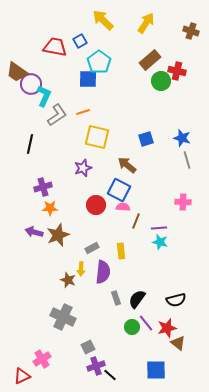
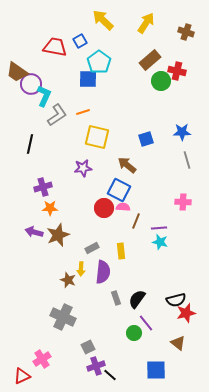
brown cross at (191, 31): moved 5 px left, 1 px down
blue star at (182, 138): moved 6 px up; rotated 18 degrees counterclockwise
purple star at (83, 168): rotated 12 degrees clockwise
red circle at (96, 205): moved 8 px right, 3 px down
green circle at (132, 327): moved 2 px right, 6 px down
red star at (167, 328): moved 19 px right, 15 px up
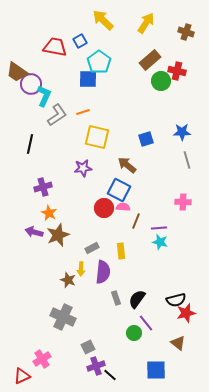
orange star at (50, 208): moved 1 px left, 5 px down; rotated 28 degrees clockwise
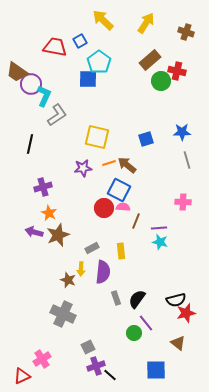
orange line at (83, 112): moved 26 px right, 51 px down
gray cross at (63, 317): moved 3 px up
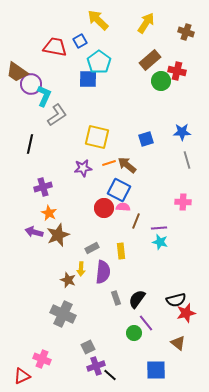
yellow arrow at (103, 20): moved 5 px left
pink cross at (42, 359): rotated 36 degrees counterclockwise
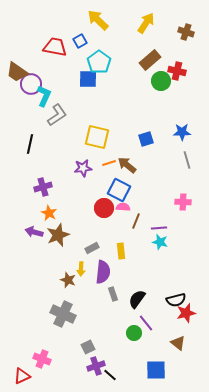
gray rectangle at (116, 298): moved 3 px left, 4 px up
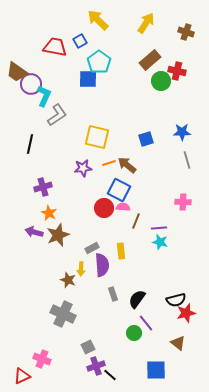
purple semicircle at (103, 272): moved 1 px left, 7 px up; rotated 10 degrees counterclockwise
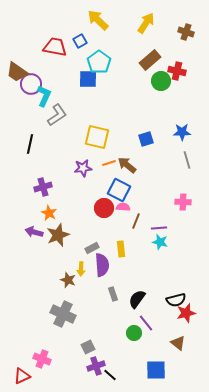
yellow rectangle at (121, 251): moved 2 px up
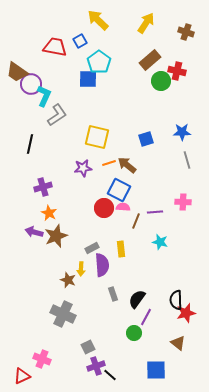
purple line at (159, 228): moved 4 px left, 16 px up
brown star at (58, 235): moved 2 px left, 1 px down
black semicircle at (176, 300): rotated 102 degrees clockwise
purple line at (146, 323): moved 6 px up; rotated 66 degrees clockwise
